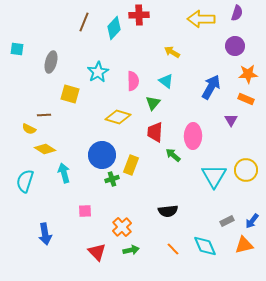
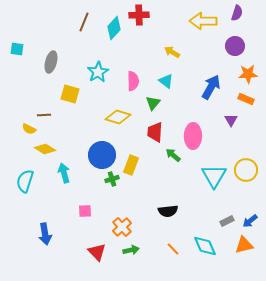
yellow arrow at (201, 19): moved 2 px right, 2 px down
blue arrow at (252, 221): moved 2 px left; rotated 14 degrees clockwise
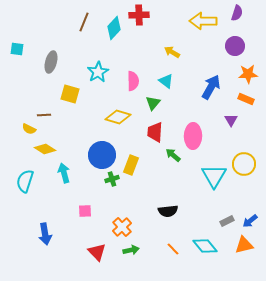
yellow circle at (246, 170): moved 2 px left, 6 px up
cyan diamond at (205, 246): rotated 15 degrees counterclockwise
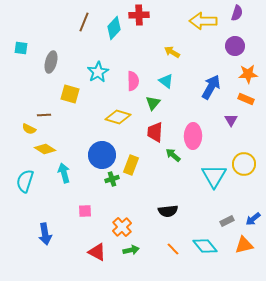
cyan square at (17, 49): moved 4 px right, 1 px up
blue arrow at (250, 221): moved 3 px right, 2 px up
red triangle at (97, 252): rotated 18 degrees counterclockwise
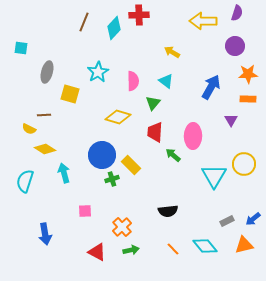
gray ellipse at (51, 62): moved 4 px left, 10 px down
orange rectangle at (246, 99): moved 2 px right; rotated 21 degrees counterclockwise
yellow rectangle at (131, 165): rotated 66 degrees counterclockwise
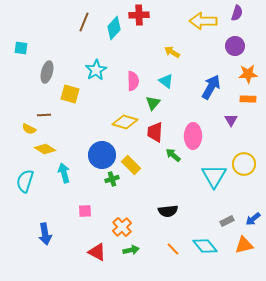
cyan star at (98, 72): moved 2 px left, 2 px up
yellow diamond at (118, 117): moved 7 px right, 5 px down
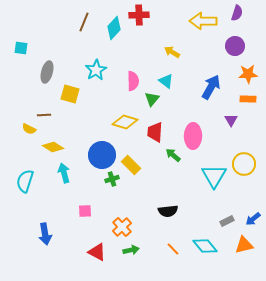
green triangle at (153, 103): moved 1 px left, 4 px up
yellow diamond at (45, 149): moved 8 px right, 2 px up
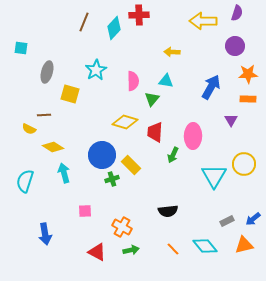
yellow arrow at (172, 52): rotated 28 degrees counterclockwise
cyan triangle at (166, 81): rotated 28 degrees counterclockwise
green arrow at (173, 155): rotated 105 degrees counterclockwise
orange cross at (122, 227): rotated 18 degrees counterclockwise
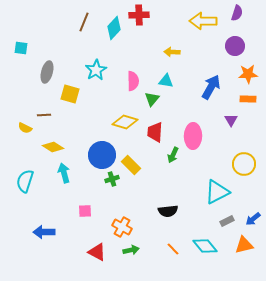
yellow semicircle at (29, 129): moved 4 px left, 1 px up
cyan triangle at (214, 176): moved 3 px right, 16 px down; rotated 32 degrees clockwise
blue arrow at (45, 234): moved 1 px left, 2 px up; rotated 100 degrees clockwise
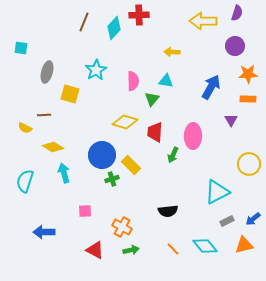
yellow circle at (244, 164): moved 5 px right
red triangle at (97, 252): moved 2 px left, 2 px up
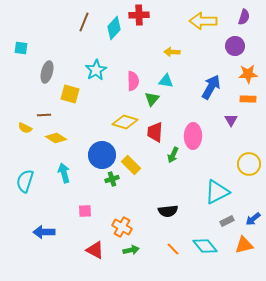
purple semicircle at (237, 13): moved 7 px right, 4 px down
yellow diamond at (53, 147): moved 3 px right, 9 px up
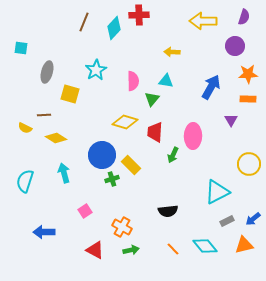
pink square at (85, 211): rotated 32 degrees counterclockwise
